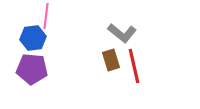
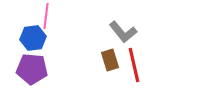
gray L-shape: moved 1 px right, 1 px up; rotated 12 degrees clockwise
brown rectangle: moved 1 px left
red line: moved 1 px up
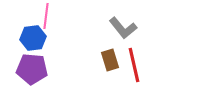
gray L-shape: moved 4 px up
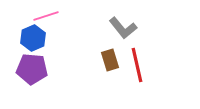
pink line: rotated 65 degrees clockwise
blue hexagon: rotated 15 degrees counterclockwise
red line: moved 3 px right
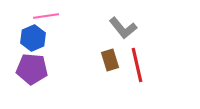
pink line: rotated 10 degrees clockwise
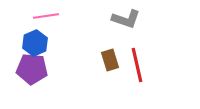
gray L-shape: moved 3 px right, 9 px up; rotated 32 degrees counterclockwise
blue hexagon: moved 2 px right, 5 px down
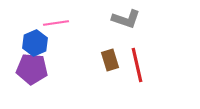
pink line: moved 10 px right, 7 px down
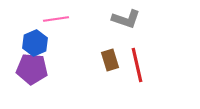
pink line: moved 4 px up
